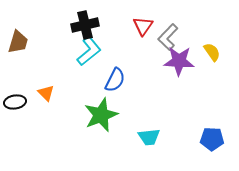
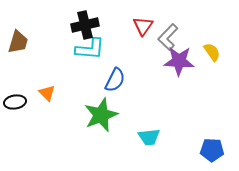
cyan L-shape: moved 1 px right, 2 px up; rotated 44 degrees clockwise
orange triangle: moved 1 px right
blue pentagon: moved 11 px down
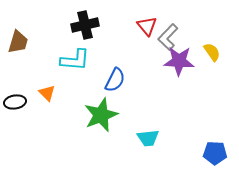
red triangle: moved 4 px right; rotated 15 degrees counterclockwise
cyan L-shape: moved 15 px left, 11 px down
cyan trapezoid: moved 1 px left, 1 px down
blue pentagon: moved 3 px right, 3 px down
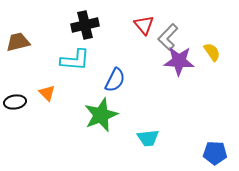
red triangle: moved 3 px left, 1 px up
brown trapezoid: rotated 120 degrees counterclockwise
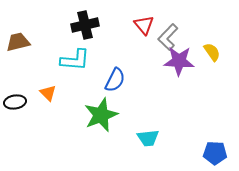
orange triangle: moved 1 px right
